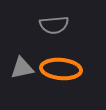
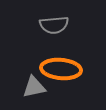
gray triangle: moved 12 px right, 19 px down
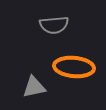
orange ellipse: moved 13 px right, 2 px up
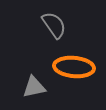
gray semicircle: rotated 120 degrees counterclockwise
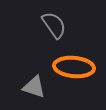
gray triangle: rotated 30 degrees clockwise
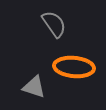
gray semicircle: moved 1 px up
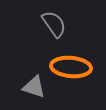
orange ellipse: moved 3 px left
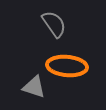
orange ellipse: moved 4 px left, 1 px up
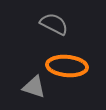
gray semicircle: rotated 28 degrees counterclockwise
